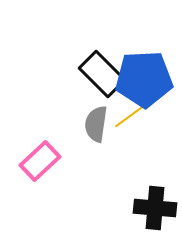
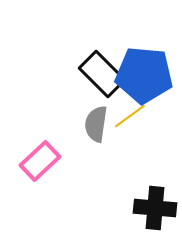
blue pentagon: moved 4 px up; rotated 8 degrees clockwise
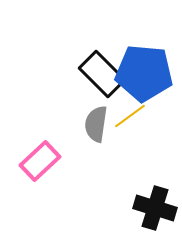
blue pentagon: moved 2 px up
black cross: rotated 12 degrees clockwise
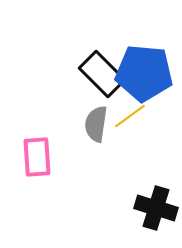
pink rectangle: moved 3 px left, 4 px up; rotated 51 degrees counterclockwise
black cross: moved 1 px right
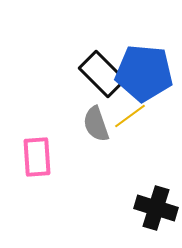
gray semicircle: rotated 27 degrees counterclockwise
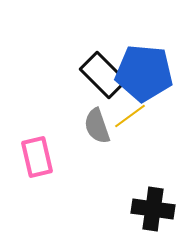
black rectangle: moved 1 px right, 1 px down
gray semicircle: moved 1 px right, 2 px down
pink rectangle: rotated 9 degrees counterclockwise
black cross: moved 3 px left, 1 px down; rotated 9 degrees counterclockwise
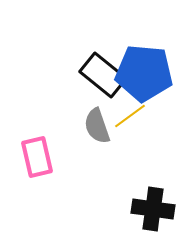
black rectangle: rotated 6 degrees counterclockwise
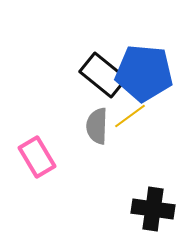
gray semicircle: rotated 21 degrees clockwise
pink rectangle: rotated 18 degrees counterclockwise
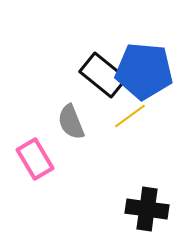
blue pentagon: moved 2 px up
gray semicircle: moved 26 px left, 4 px up; rotated 24 degrees counterclockwise
pink rectangle: moved 2 px left, 2 px down
black cross: moved 6 px left
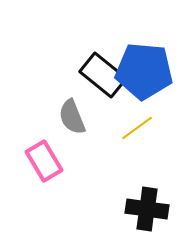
yellow line: moved 7 px right, 12 px down
gray semicircle: moved 1 px right, 5 px up
pink rectangle: moved 9 px right, 2 px down
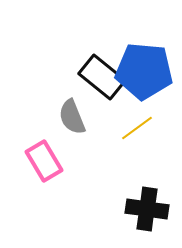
black rectangle: moved 1 px left, 2 px down
